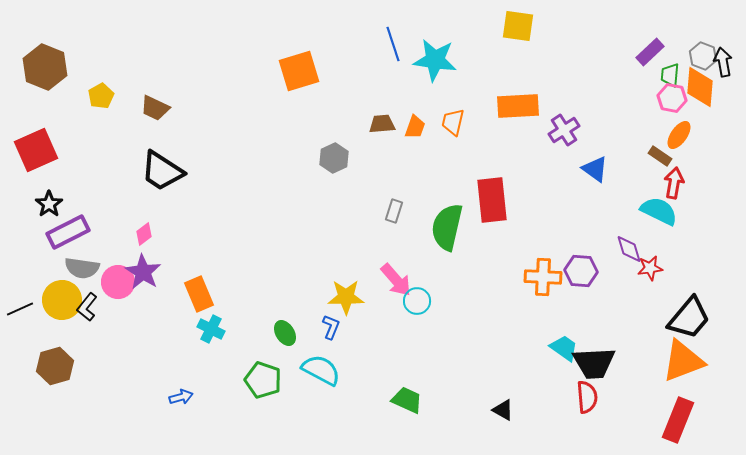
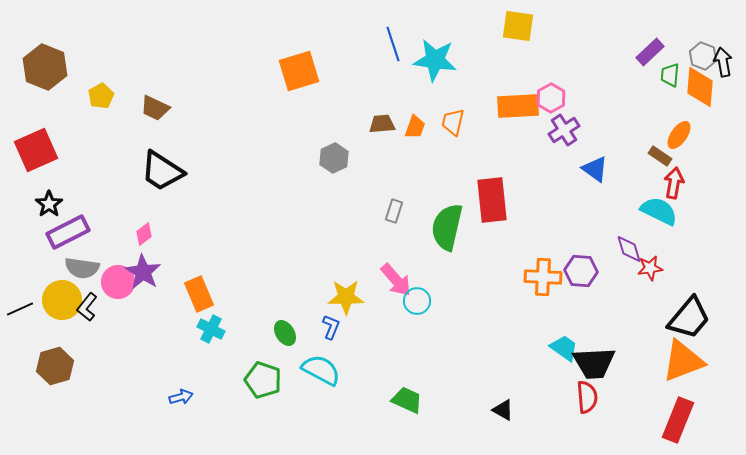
pink hexagon at (672, 98): moved 121 px left; rotated 20 degrees clockwise
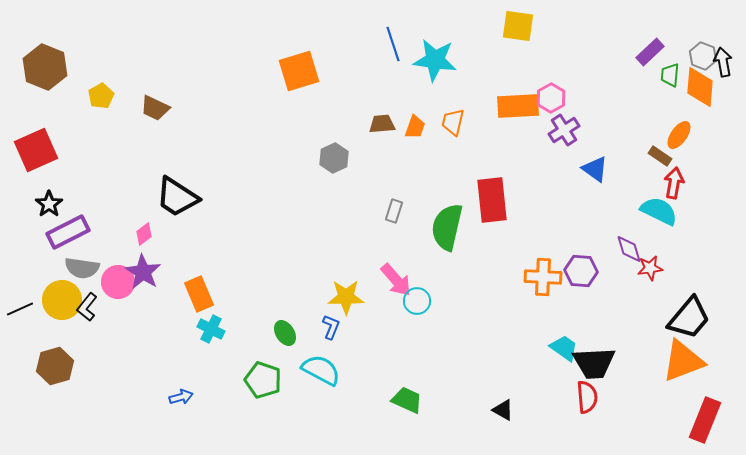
black trapezoid at (162, 171): moved 15 px right, 26 px down
red rectangle at (678, 420): moved 27 px right
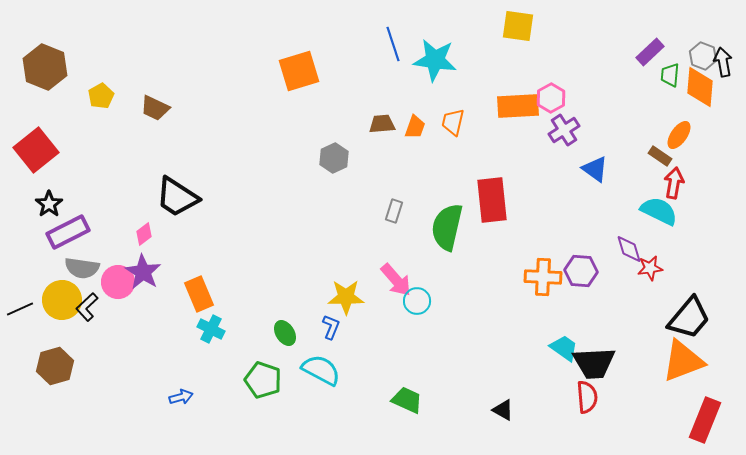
red square at (36, 150): rotated 15 degrees counterclockwise
black L-shape at (87, 307): rotated 8 degrees clockwise
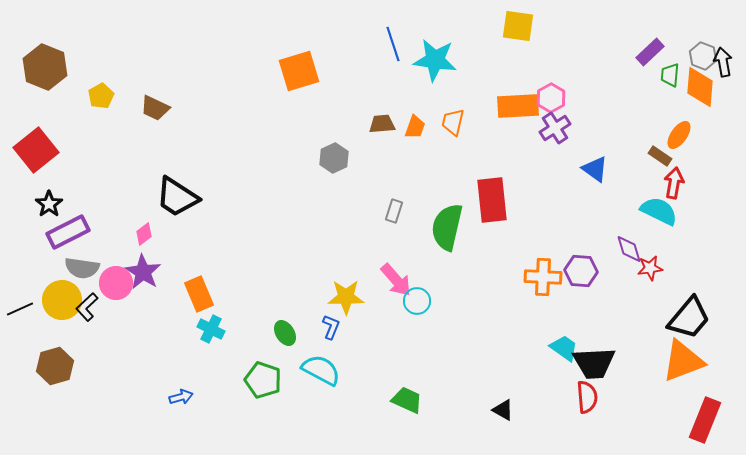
purple cross at (564, 130): moved 9 px left, 2 px up
pink circle at (118, 282): moved 2 px left, 1 px down
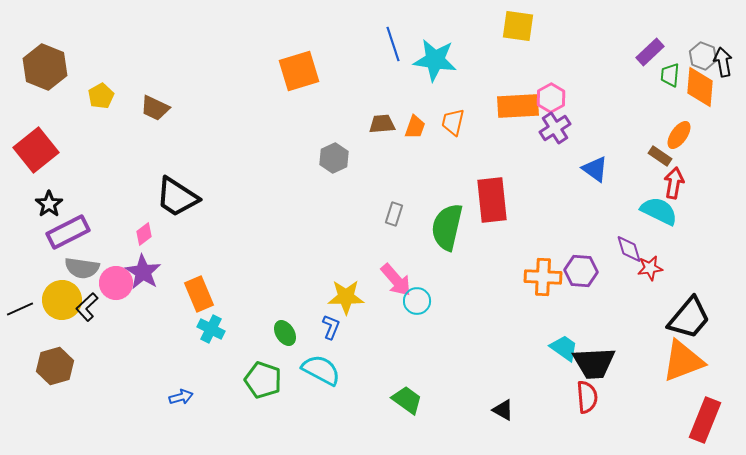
gray rectangle at (394, 211): moved 3 px down
green trapezoid at (407, 400): rotated 12 degrees clockwise
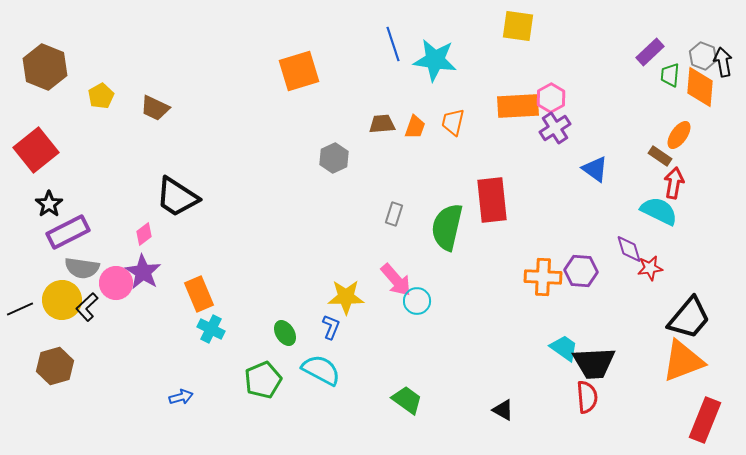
green pentagon at (263, 380): rotated 30 degrees clockwise
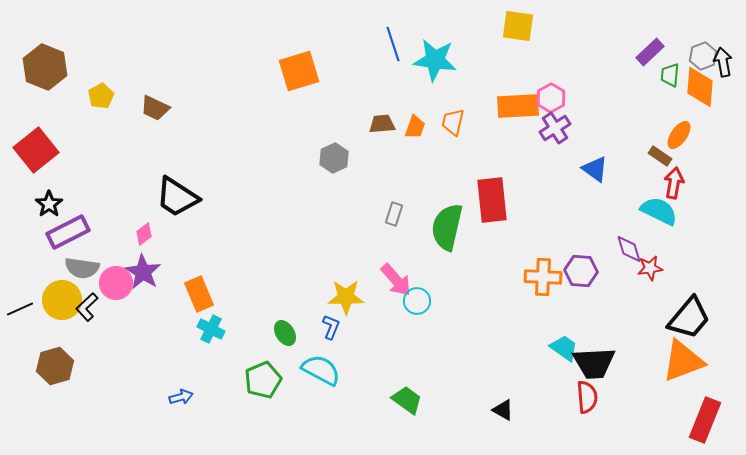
gray hexagon at (703, 56): rotated 20 degrees clockwise
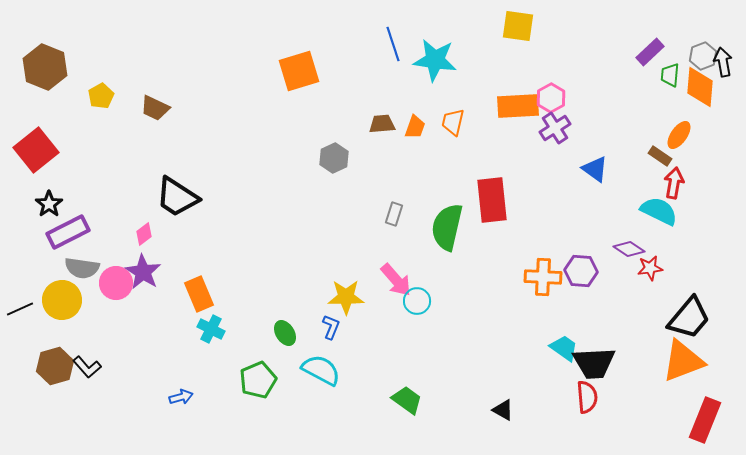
purple diamond at (629, 249): rotated 40 degrees counterclockwise
black L-shape at (87, 307): moved 60 px down; rotated 88 degrees counterclockwise
green pentagon at (263, 380): moved 5 px left
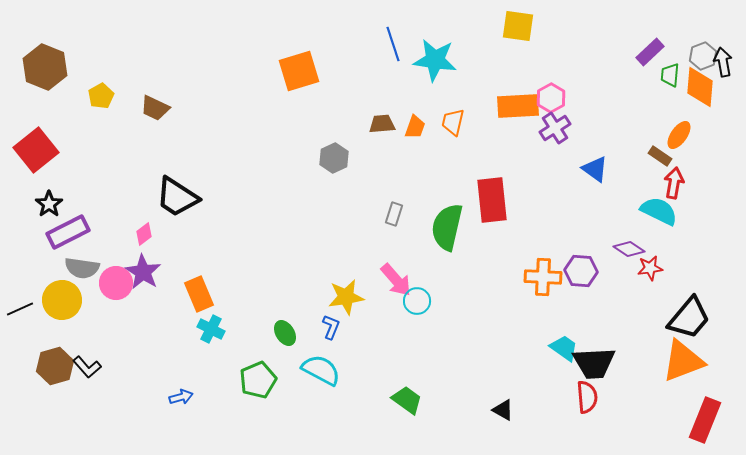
yellow star at (346, 297): rotated 9 degrees counterclockwise
